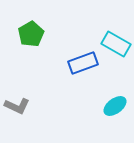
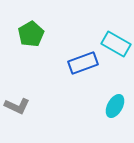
cyan ellipse: rotated 25 degrees counterclockwise
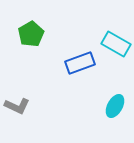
blue rectangle: moved 3 px left
